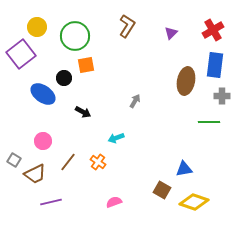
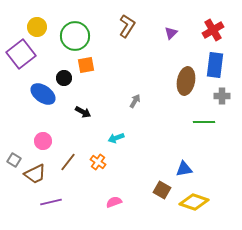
green line: moved 5 px left
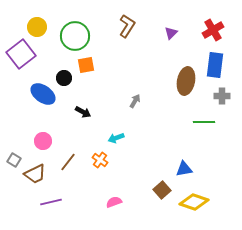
orange cross: moved 2 px right, 2 px up
brown square: rotated 18 degrees clockwise
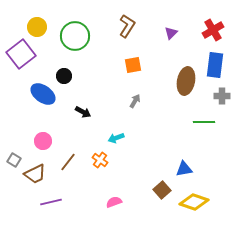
orange square: moved 47 px right
black circle: moved 2 px up
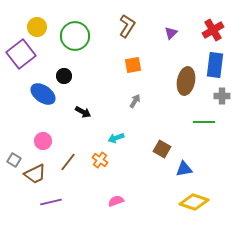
brown square: moved 41 px up; rotated 18 degrees counterclockwise
pink semicircle: moved 2 px right, 1 px up
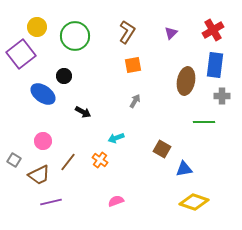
brown L-shape: moved 6 px down
brown trapezoid: moved 4 px right, 1 px down
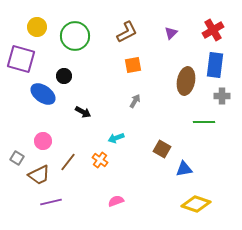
brown L-shape: rotated 30 degrees clockwise
purple square: moved 5 px down; rotated 36 degrees counterclockwise
gray square: moved 3 px right, 2 px up
yellow diamond: moved 2 px right, 2 px down
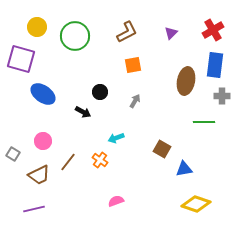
black circle: moved 36 px right, 16 px down
gray square: moved 4 px left, 4 px up
purple line: moved 17 px left, 7 px down
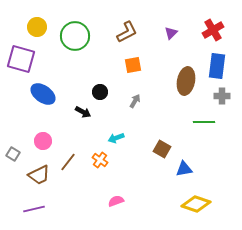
blue rectangle: moved 2 px right, 1 px down
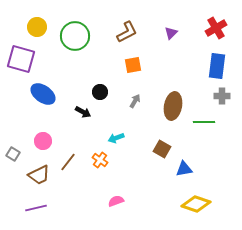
red cross: moved 3 px right, 2 px up
brown ellipse: moved 13 px left, 25 px down
purple line: moved 2 px right, 1 px up
